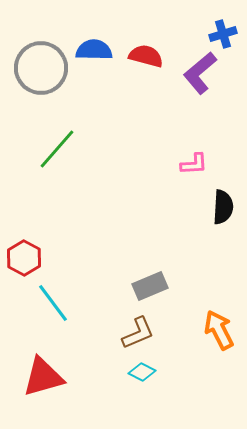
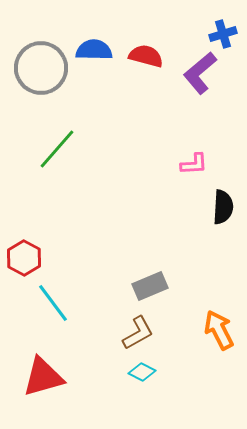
brown L-shape: rotated 6 degrees counterclockwise
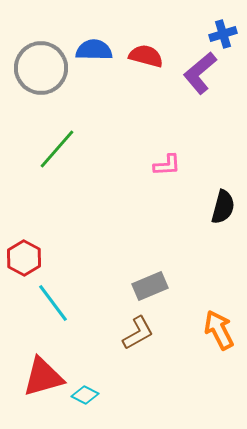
pink L-shape: moved 27 px left, 1 px down
black semicircle: rotated 12 degrees clockwise
cyan diamond: moved 57 px left, 23 px down
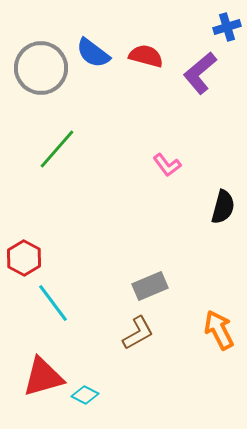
blue cross: moved 4 px right, 7 px up
blue semicircle: moved 1 px left, 3 px down; rotated 144 degrees counterclockwise
pink L-shape: rotated 56 degrees clockwise
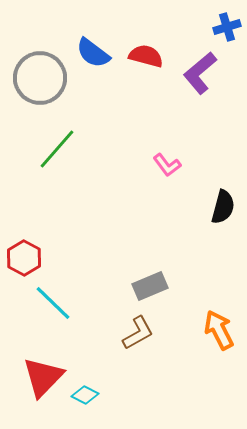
gray circle: moved 1 px left, 10 px down
cyan line: rotated 9 degrees counterclockwise
red triangle: rotated 30 degrees counterclockwise
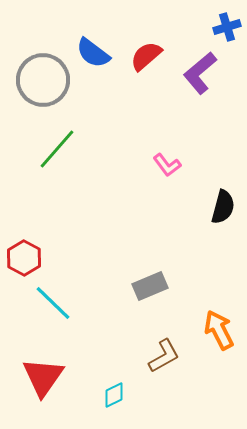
red semicircle: rotated 56 degrees counterclockwise
gray circle: moved 3 px right, 2 px down
brown L-shape: moved 26 px right, 23 px down
red triangle: rotated 9 degrees counterclockwise
cyan diamond: moved 29 px right; rotated 52 degrees counterclockwise
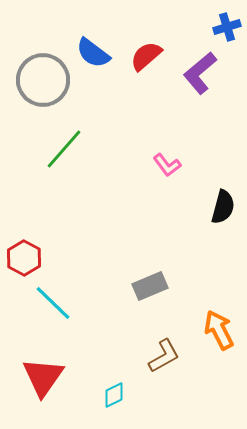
green line: moved 7 px right
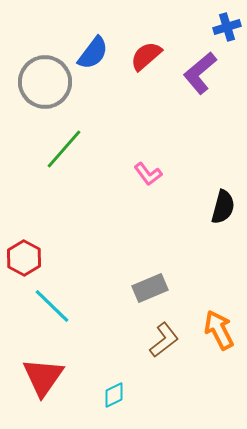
blue semicircle: rotated 90 degrees counterclockwise
gray circle: moved 2 px right, 2 px down
pink L-shape: moved 19 px left, 9 px down
gray rectangle: moved 2 px down
cyan line: moved 1 px left, 3 px down
brown L-shape: moved 16 px up; rotated 9 degrees counterclockwise
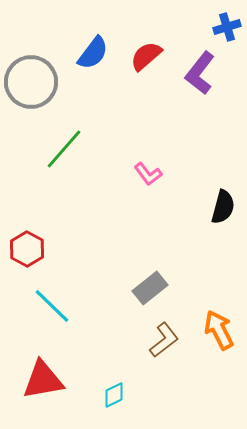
purple L-shape: rotated 12 degrees counterclockwise
gray circle: moved 14 px left
red hexagon: moved 3 px right, 9 px up
gray rectangle: rotated 16 degrees counterclockwise
red triangle: moved 3 px down; rotated 45 degrees clockwise
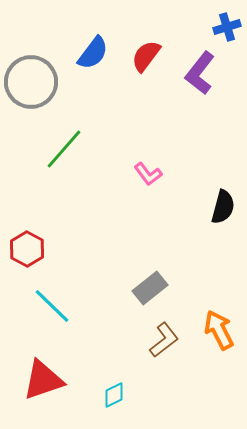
red semicircle: rotated 12 degrees counterclockwise
red triangle: rotated 9 degrees counterclockwise
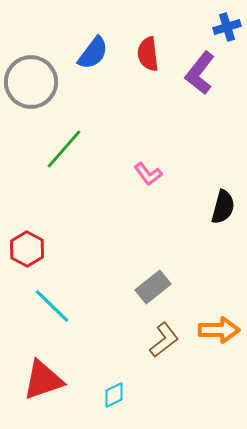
red semicircle: moved 2 px right, 2 px up; rotated 44 degrees counterclockwise
gray rectangle: moved 3 px right, 1 px up
orange arrow: rotated 117 degrees clockwise
